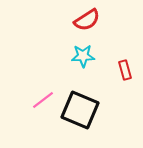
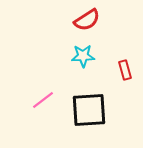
black square: moved 9 px right; rotated 27 degrees counterclockwise
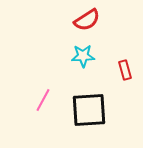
pink line: rotated 25 degrees counterclockwise
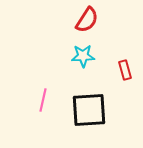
red semicircle: rotated 24 degrees counterclockwise
pink line: rotated 15 degrees counterclockwise
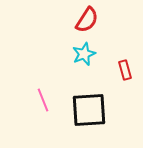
cyan star: moved 1 px right, 2 px up; rotated 20 degrees counterclockwise
pink line: rotated 35 degrees counterclockwise
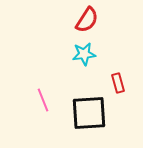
cyan star: rotated 15 degrees clockwise
red rectangle: moved 7 px left, 13 px down
black square: moved 3 px down
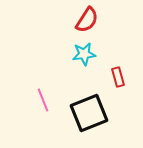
red rectangle: moved 6 px up
black square: rotated 18 degrees counterclockwise
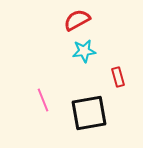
red semicircle: moved 10 px left; rotated 152 degrees counterclockwise
cyan star: moved 3 px up
black square: rotated 12 degrees clockwise
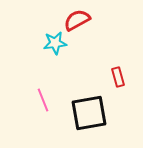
cyan star: moved 29 px left, 8 px up
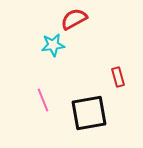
red semicircle: moved 3 px left, 1 px up
cyan star: moved 2 px left, 2 px down
